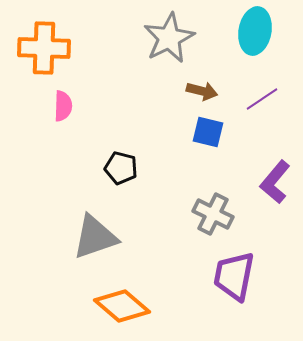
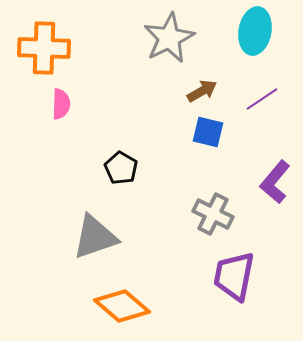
brown arrow: rotated 44 degrees counterclockwise
pink semicircle: moved 2 px left, 2 px up
black pentagon: rotated 16 degrees clockwise
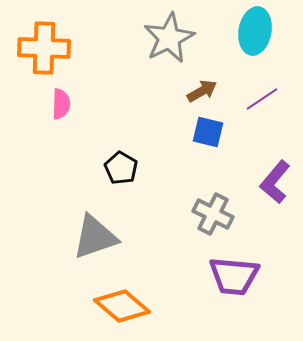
purple trapezoid: rotated 96 degrees counterclockwise
